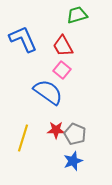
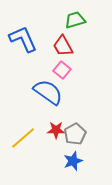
green trapezoid: moved 2 px left, 5 px down
gray pentagon: rotated 20 degrees clockwise
yellow line: rotated 32 degrees clockwise
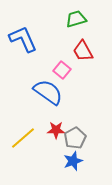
green trapezoid: moved 1 px right, 1 px up
red trapezoid: moved 20 px right, 5 px down
gray pentagon: moved 4 px down
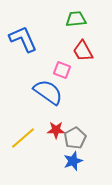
green trapezoid: rotated 10 degrees clockwise
pink square: rotated 18 degrees counterclockwise
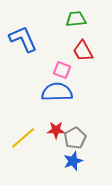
blue semicircle: moved 9 px right; rotated 36 degrees counterclockwise
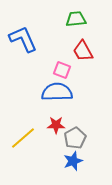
red star: moved 5 px up
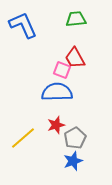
blue L-shape: moved 14 px up
red trapezoid: moved 8 px left, 7 px down
red star: rotated 18 degrees counterclockwise
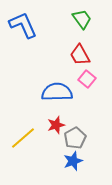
green trapezoid: moved 6 px right; rotated 60 degrees clockwise
red trapezoid: moved 5 px right, 3 px up
pink square: moved 25 px right, 9 px down; rotated 18 degrees clockwise
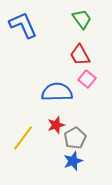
yellow line: rotated 12 degrees counterclockwise
